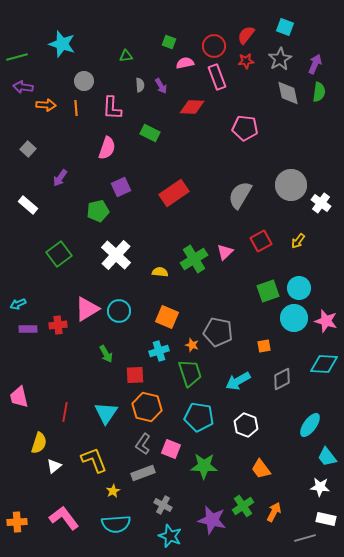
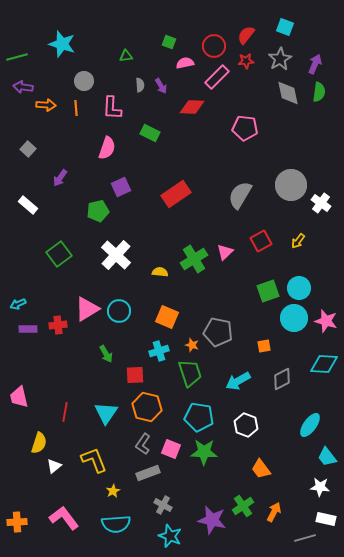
pink rectangle at (217, 77): rotated 65 degrees clockwise
red rectangle at (174, 193): moved 2 px right, 1 px down
green star at (204, 466): moved 14 px up
gray rectangle at (143, 473): moved 5 px right
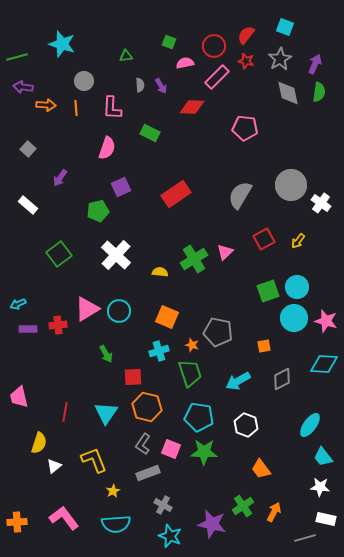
red star at (246, 61): rotated 21 degrees clockwise
red square at (261, 241): moved 3 px right, 2 px up
cyan circle at (299, 288): moved 2 px left, 1 px up
red square at (135, 375): moved 2 px left, 2 px down
cyan trapezoid at (327, 457): moved 4 px left
purple star at (212, 520): moved 4 px down
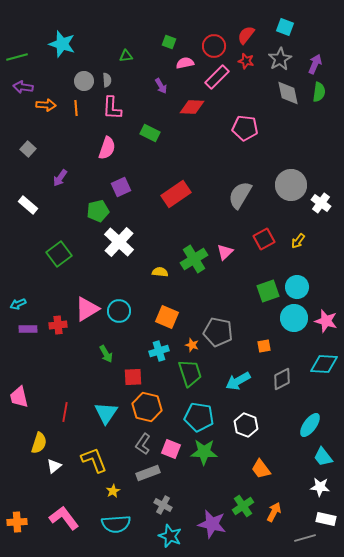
gray semicircle at (140, 85): moved 33 px left, 5 px up
white cross at (116, 255): moved 3 px right, 13 px up
